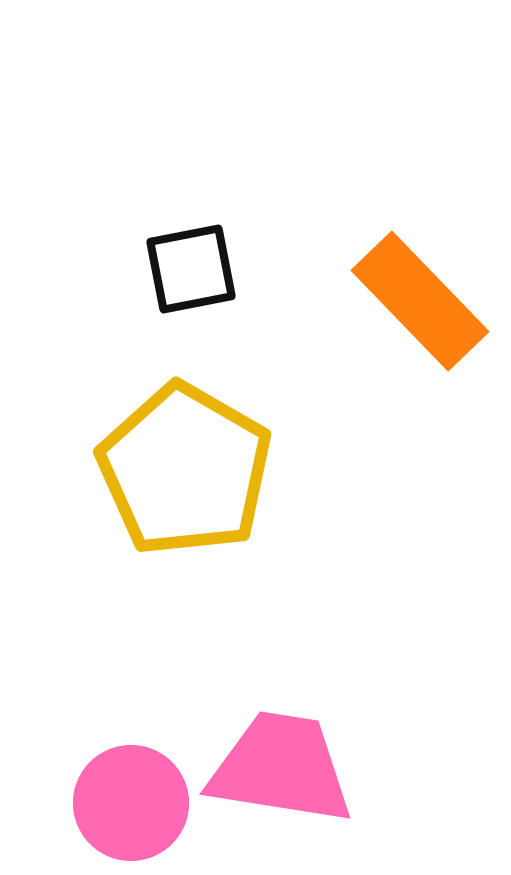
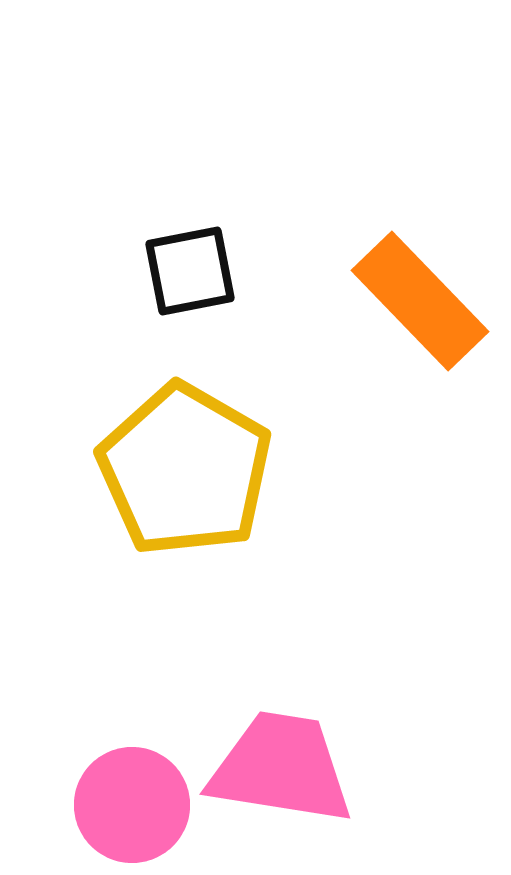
black square: moved 1 px left, 2 px down
pink circle: moved 1 px right, 2 px down
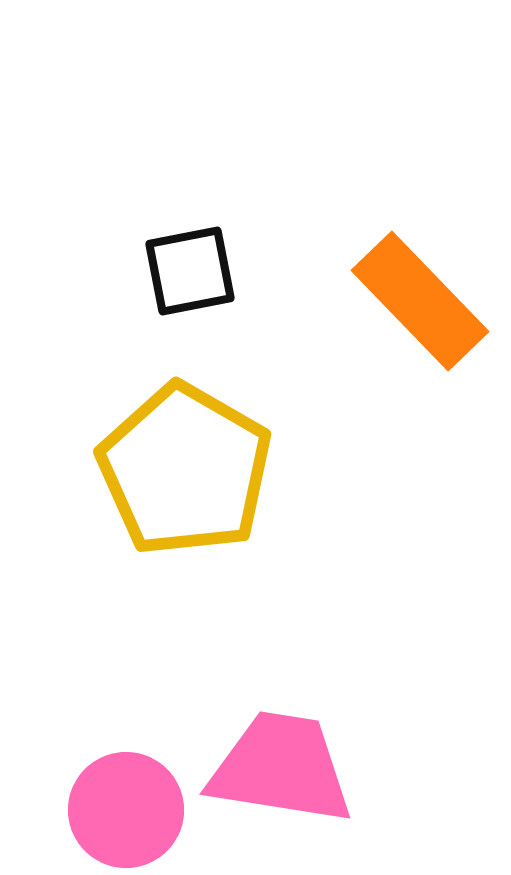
pink circle: moved 6 px left, 5 px down
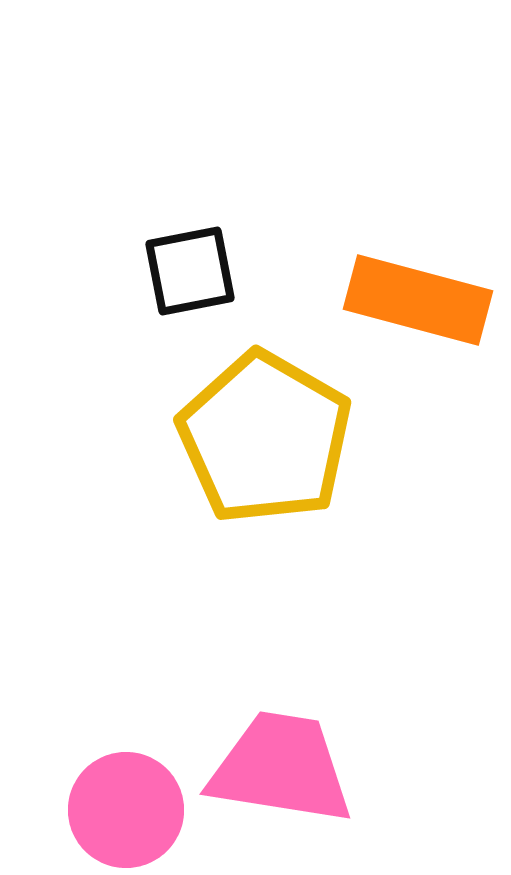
orange rectangle: moved 2 px left, 1 px up; rotated 31 degrees counterclockwise
yellow pentagon: moved 80 px right, 32 px up
